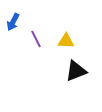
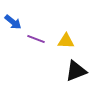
blue arrow: rotated 78 degrees counterclockwise
purple line: rotated 42 degrees counterclockwise
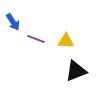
blue arrow: rotated 18 degrees clockwise
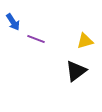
yellow triangle: moved 19 px right; rotated 18 degrees counterclockwise
black triangle: rotated 15 degrees counterclockwise
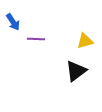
purple line: rotated 18 degrees counterclockwise
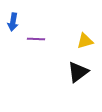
blue arrow: rotated 42 degrees clockwise
black triangle: moved 2 px right, 1 px down
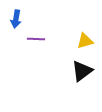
blue arrow: moved 3 px right, 3 px up
black triangle: moved 4 px right, 1 px up
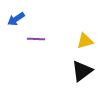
blue arrow: rotated 48 degrees clockwise
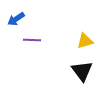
purple line: moved 4 px left, 1 px down
black triangle: rotated 30 degrees counterclockwise
